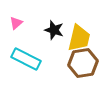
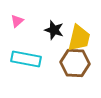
pink triangle: moved 1 px right, 2 px up
cyan rectangle: rotated 16 degrees counterclockwise
brown hexagon: moved 8 px left; rotated 12 degrees clockwise
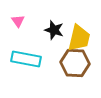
pink triangle: moved 1 px right; rotated 24 degrees counterclockwise
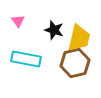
brown hexagon: rotated 16 degrees counterclockwise
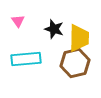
black star: moved 1 px up
yellow trapezoid: rotated 12 degrees counterclockwise
cyan rectangle: rotated 16 degrees counterclockwise
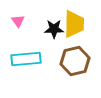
black star: rotated 18 degrees counterclockwise
yellow trapezoid: moved 5 px left, 14 px up
brown hexagon: moved 2 px up
